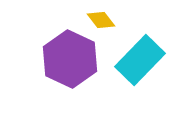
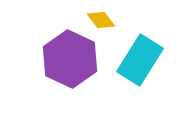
cyan rectangle: rotated 12 degrees counterclockwise
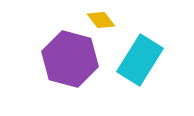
purple hexagon: rotated 10 degrees counterclockwise
